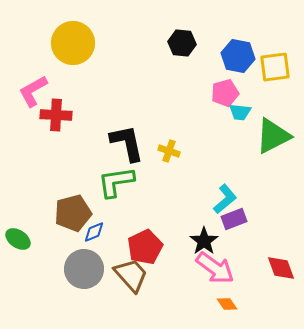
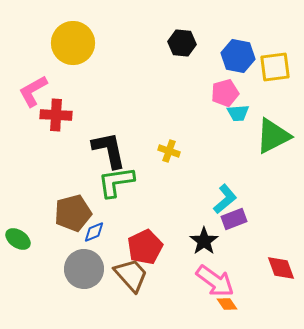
cyan trapezoid: moved 2 px left, 1 px down; rotated 10 degrees counterclockwise
black L-shape: moved 18 px left, 7 px down
pink arrow: moved 13 px down
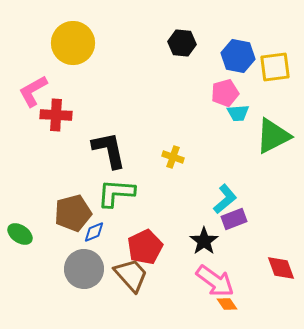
yellow cross: moved 4 px right, 6 px down
green L-shape: moved 11 px down; rotated 12 degrees clockwise
green ellipse: moved 2 px right, 5 px up
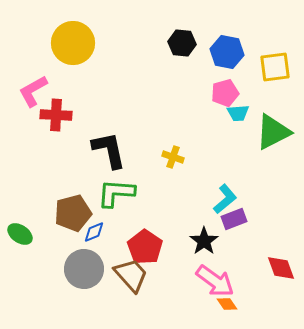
blue hexagon: moved 11 px left, 4 px up
green triangle: moved 4 px up
red pentagon: rotated 12 degrees counterclockwise
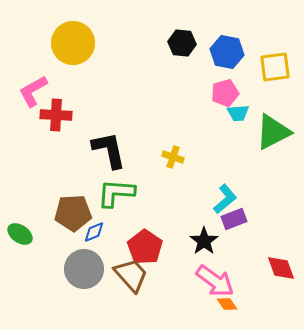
brown pentagon: rotated 12 degrees clockwise
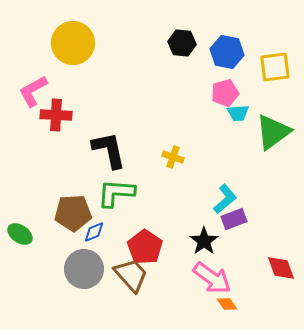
green triangle: rotated 9 degrees counterclockwise
pink arrow: moved 3 px left, 3 px up
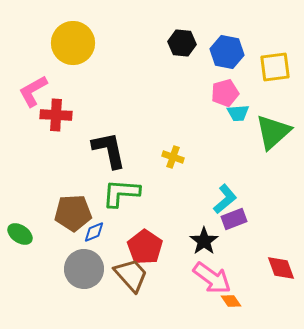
green triangle: rotated 6 degrees counterclockwise
green L-shape: moved 5 px right
orange diamond: moved 4 px right, 3 px up
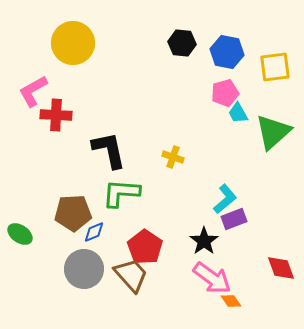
cyan trapezoid: rotated 65 degrees clockwise
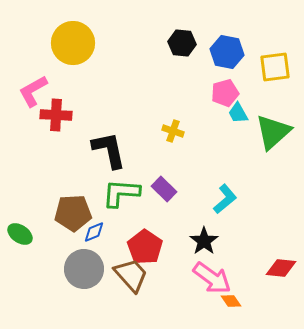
yellow cross: moved 26 px up
purple rectangle: moved 70 px left, 30 px up; rotated 65 degrees clockwise
red diamond: rotated 64 degrees counterclockwise
